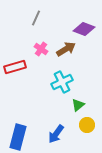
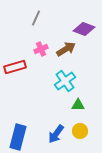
pink cross: rotated 32 degrees clockwise
cyan cross: moved 3 px right, 1 px up; rotated 10 degrees counterclockwise
green triangle: rotated 40 degrees clockwise
yellow circle: moved 7 px left, 6 px down
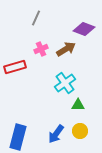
cyan cross: moved 2 px down
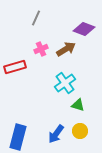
green triangle: rotated 16 degrees clockwise
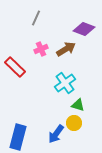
red rectangle: rotated 60 degrees clockwise
yellow circle: moved 6 px left, 8 px up
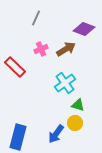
yellow circle: moved 1 px right
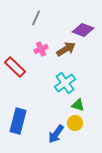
purple diamond: moved 1 px left, 1 px down
blue rectangle: moved 16 px up
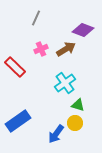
blue rectangle: rotated 40 degrees clockwise
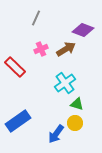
green triangle: moved 1 px left, 1 px up
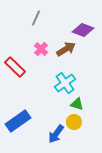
pink cross: rotated 24 degrees counterclockwise
yellow circle: moved 1 px left, 1 px up
